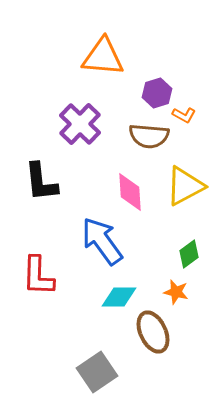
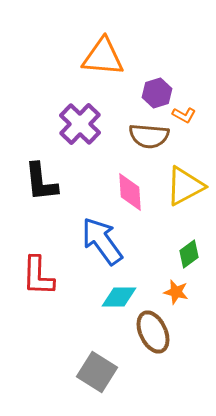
gray square: rotated 24 degrees counterclockwise
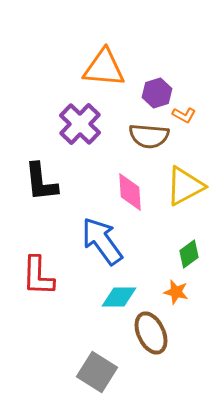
orange triangle: moved 1 px right, 11 px down
brown ellipse: moved 2 px left, 1 px down
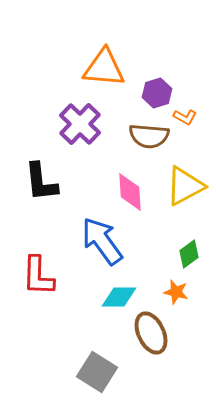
orange L-shape: moved 1 px right, 2 px down
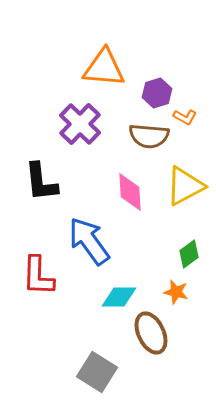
blue arrow: moved 13 px left
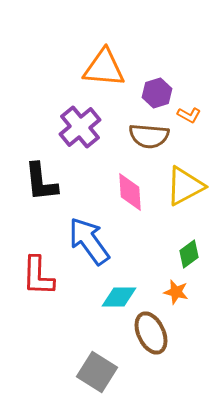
orange L-shape: moved 4 px right, 2 px up
purple cross: moved 3 px down; rotated 6 degrees clockwise
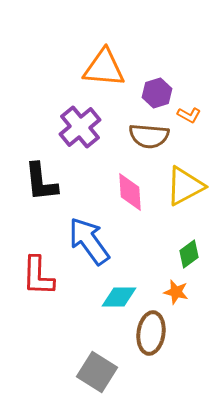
brown ellipse: rotated 33 degrees clockwise
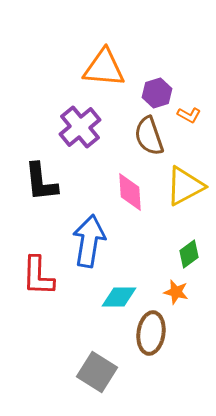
brown semicircle: rotated 66 degrees clockwise
blue arrow: rotated 45 degrees clockwise
